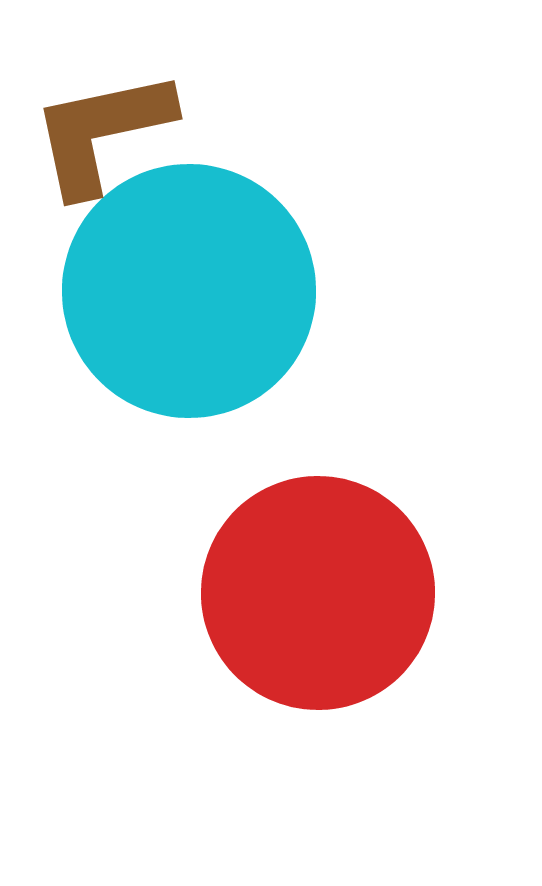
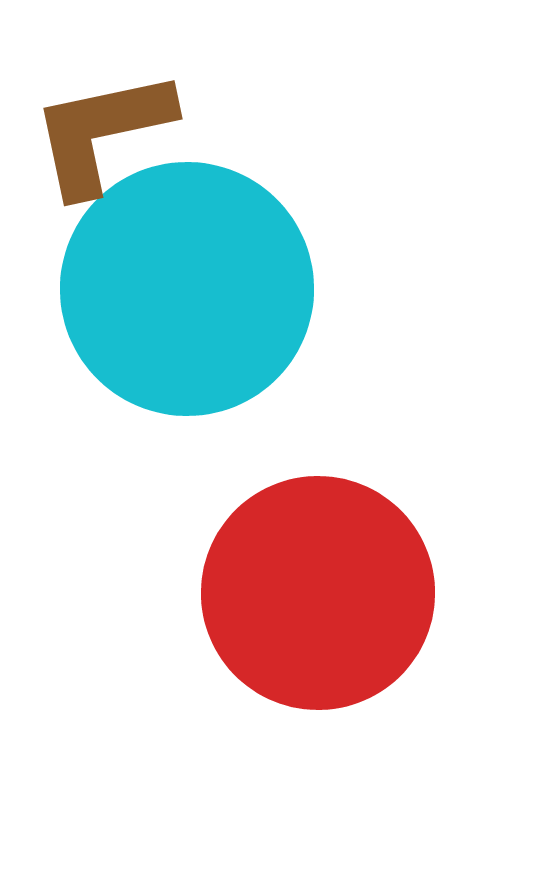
cyan circle: moved 2 px left, 2 px up
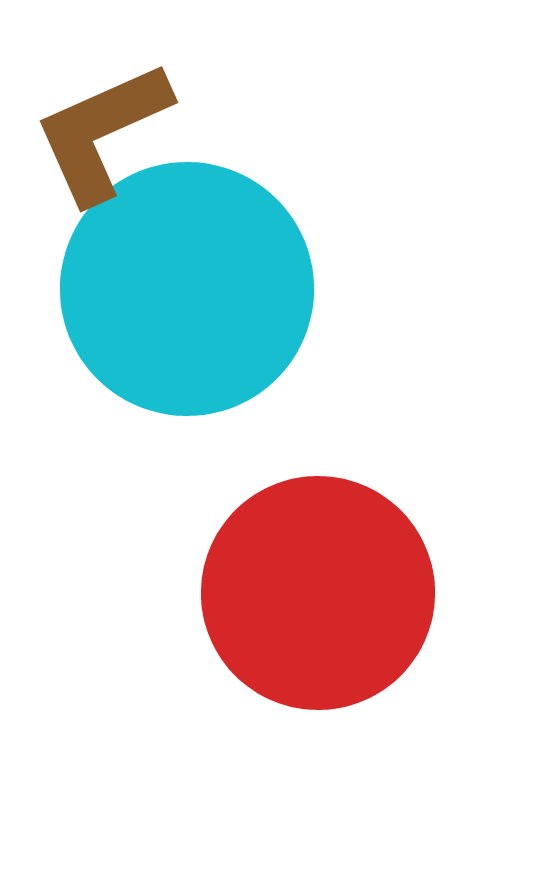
brown L-shape: rotated 12 degrees counterclockwise
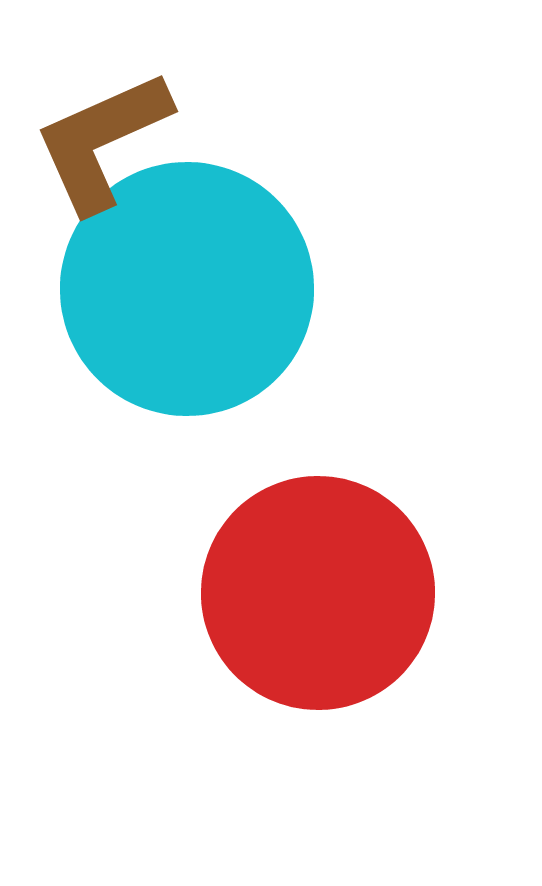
brown L-shape: moved 9 px down
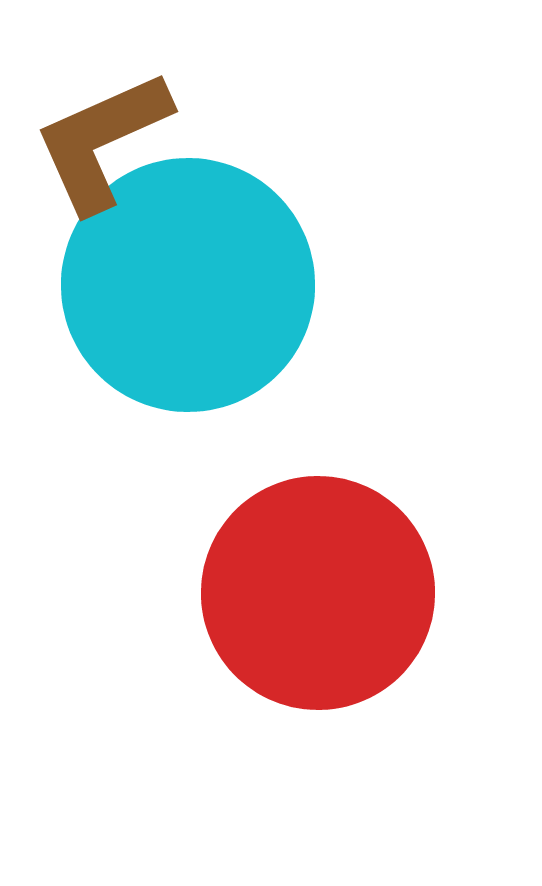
cyan circle: moved 1 px right, 4 px up
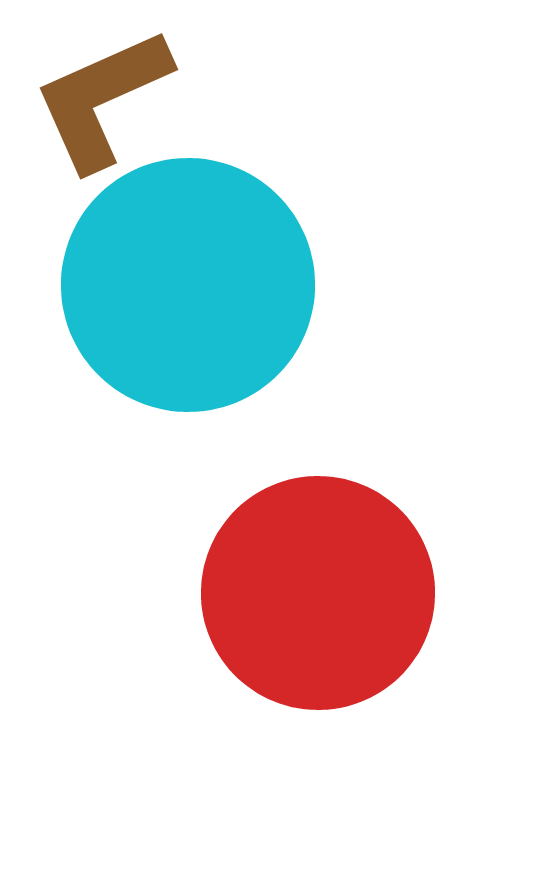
brown L-shape: moved 42 px up
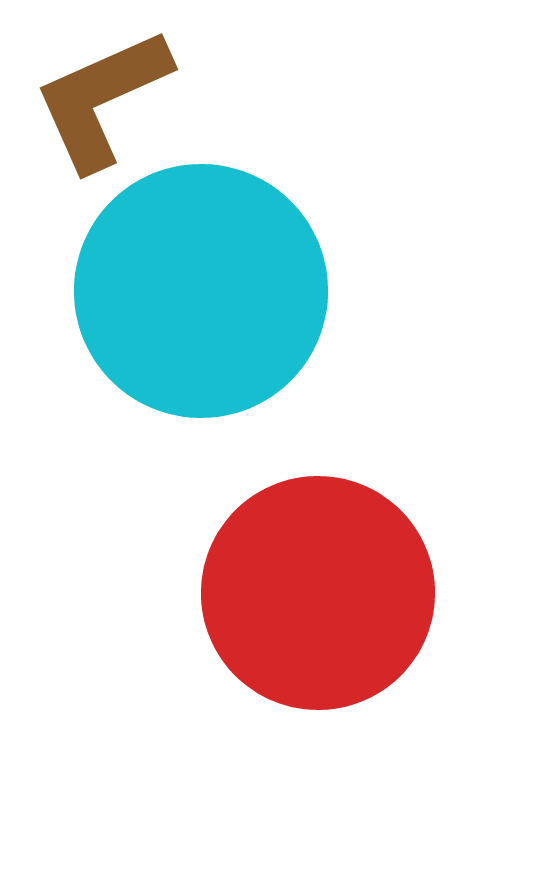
cyan circle: moved 13 px right, 6 px down
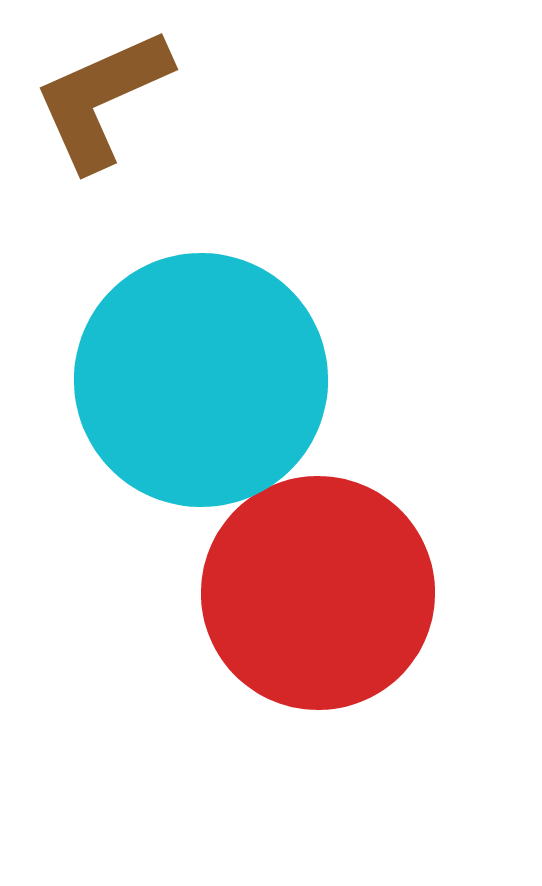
cyan circle: moved 89 px down
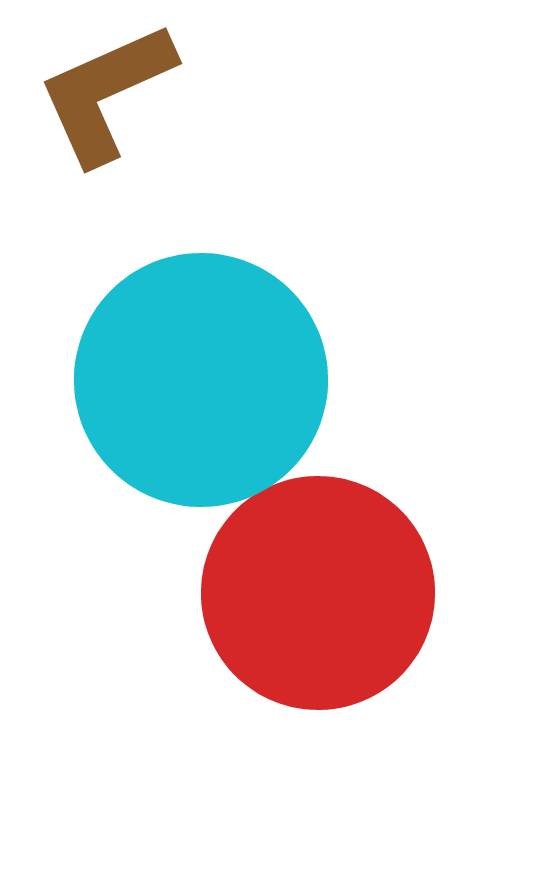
brown L-shape: moved 4 px right, 6 px up
